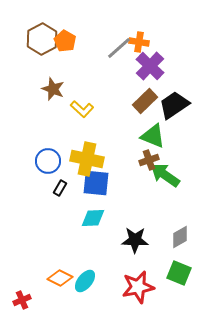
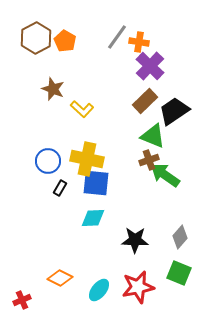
brown hexagon: moved 6 px left, 1 px up
gray line: moved 2 px left, 11 px up; rotated 12 degrees counterclockwise
black trapezoid: moved 6 px down
gray diamond: rotated 20 degrees counterclockwise
cyan ellipse: moved 14 px right, 9 px down
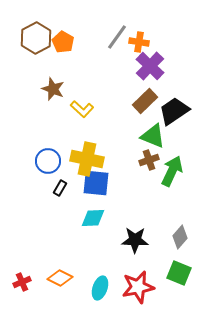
orange pentagon: moved 2 px left, 1 px down
green arrow: moved 7 px right, 4 px up; rotated 80 degrees clockwise
cyan ellipse: moved 1 px right, 2 px up; rotated 20 degrees counterclockwise
red cross: moved 18 px up
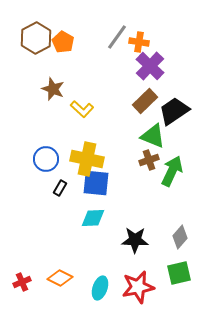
blue circle: moved 2 px left, 2 px up
green square: rotated 35 degrees counterclockwise
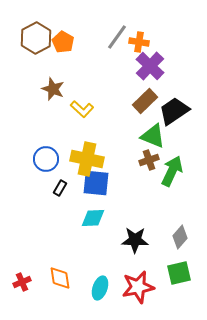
orange diamond: rotated 55 degrees clockwise
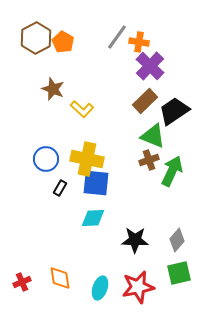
gray diamond: moved 3 px left, 3 px down
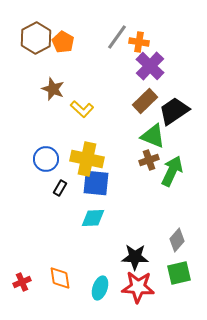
black star: moved 17 px down
red star: rotated 16 degrees clockwise
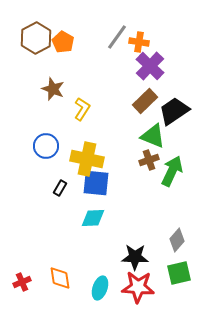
yellow L-shape: rotated 100 degrees counterclockwise
blue circle: moved 13 px up
